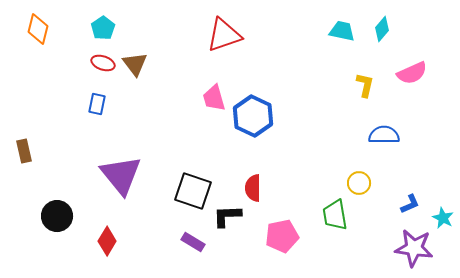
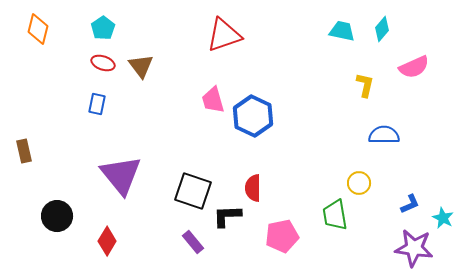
brown triangle: moved 6 px right, 2 px down
pink semicircle: moved 2 px right, 6 px up
pink trapezoid: moved 1 px left, 2 px down
purple rectangle: rotated 20 degrees clockwise
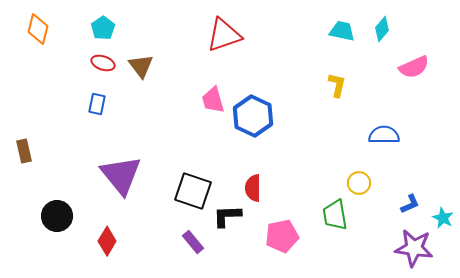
yellow L-shape: moved 28 px left
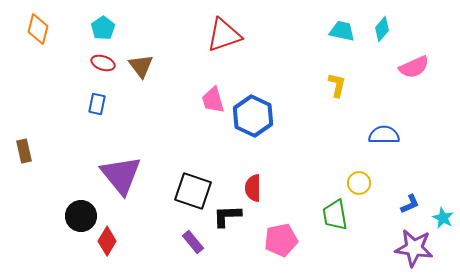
black circle: moved 24 px right
pink pentagon: moved 1 px left, 4 px down
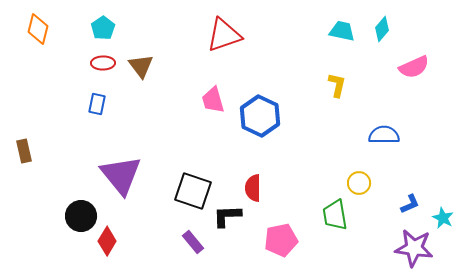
red ellipse: rotated 20 degrees counterclockwise
blue hexagon: moved 7 px right
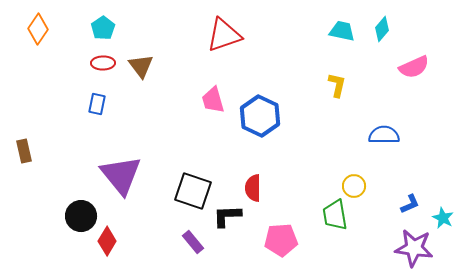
orange diamond: rotated 20 degrees clockwise
yellow circle: moved 5 px left, 3 px down
pink pentagon: rotated 8 degrees clockwise
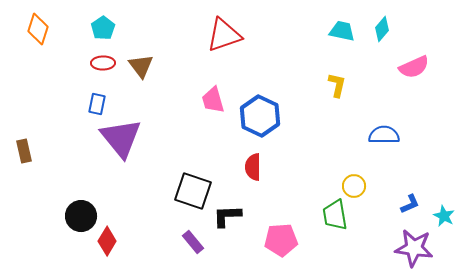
orange diamond: rotated 16 degrees counterclockwise
purple triangle: moved 37 px up
red semicircle: moved 21 px up
cyan star: moved 1 px right, 2 px up
